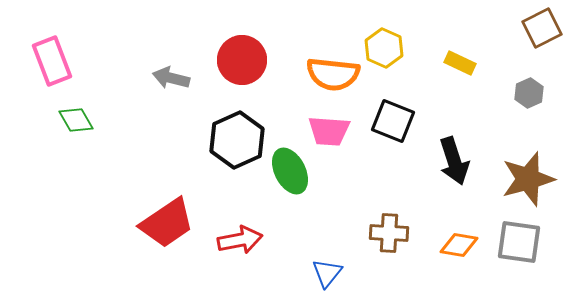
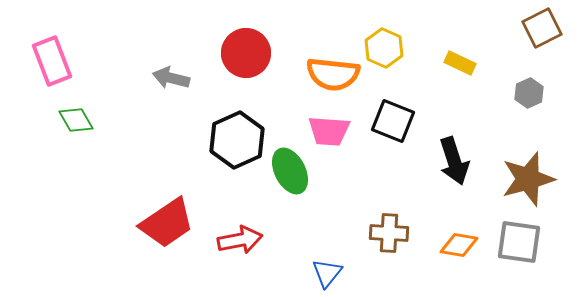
red circle: moved 4 px right, 7 px up
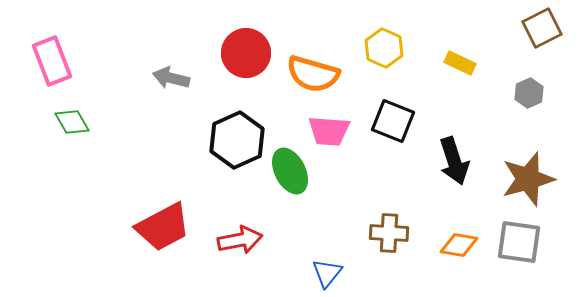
orange semicircle: moved 20 px left; rotated 10 degrees clockwise
green diamond: moved 4 px left, 2 px down
red trapezoid: moved 4 px left, 4 px down; rotated 6 degrees clockwise
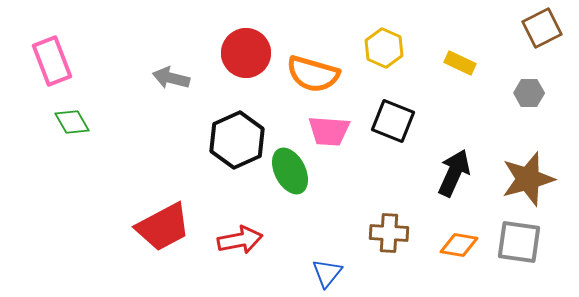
gray hexagon: rotated 24 degrees clockwise
black arrow: moved 12 px down; rotated 138 degrees counterclockwise
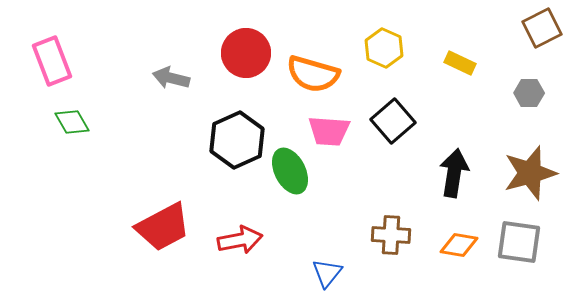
black square: rotated 27 degrees clockwise
black arrow: rotated 15 degrees counterclockwise
brown star: moved 2 px right, 6 px up
brown cross: moved 2 px right, 2 px down
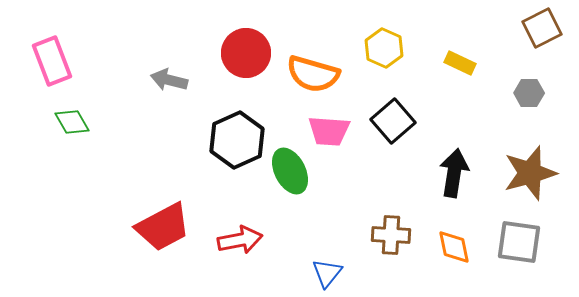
gray arrow: moved 2 px left, 2 px down
orange diamond: moved 5 px left, 2 px down; rotated 69 degrees clockwise
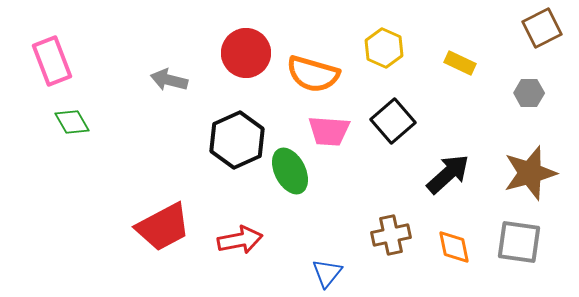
black arrow: moved 6 px left, 1 px down; rotated 39 degrees clockwise
brown cross: rotated 15 degrees counterclockwise
